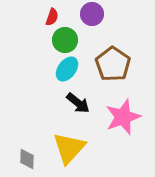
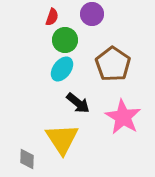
cyan ellipse: moved 5 px left
pink star: rotated 21 degrees counterclockwise
yellow triangle: moved 7 px left, 9 px up; rotated 15 degrees counterclockwise
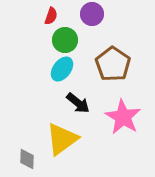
red semicircle: moved 1 px left, 1 px up
yellow triangle: rotated 27 degrees clockwise
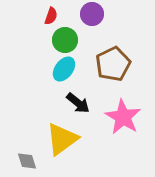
brown pentagon: rotated 12 degrees clockwise
cyan ellipse: moved 2 px right
gray diamond: moved 2 px down; rotated 20 degrees counterclockwise
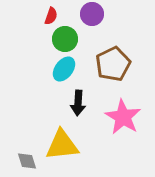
green circle: moved 1 px up
black arrow: rotated 55 degrees clockwise
yellow triangle: moved 6 px down; rotated 30 degrees clockwise
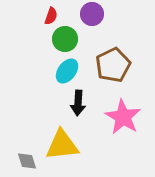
brown pentagon: moved 1 px down
cyan ellipse: moved 3 px right, 2 px down
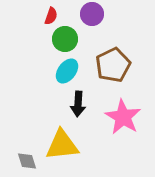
black arrow: moved 1 px down
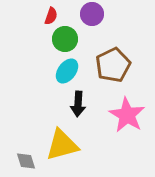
pink star: moved 4 px right, 2 px up
yellow triangle: rotated 9 degrees counterclockwise
gray diamond: moved 1 px left
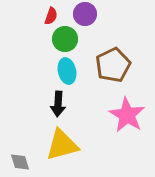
purple circle: moved 7 px left
cyan ellipse: rotated 50 degrees counterclockwise
black arrow: moved 20 px left
gray diamond: moved 6 px left, 1 px down
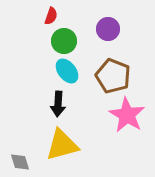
purple circle: moved 23 px right, 15 px down
green circle: moved 1 px left, 2 px down
brown pentagon: moved 11 px down; rotated 24 degrees counterclockwise
cyan ellipse: rotated 25 degrees counterclockwise
